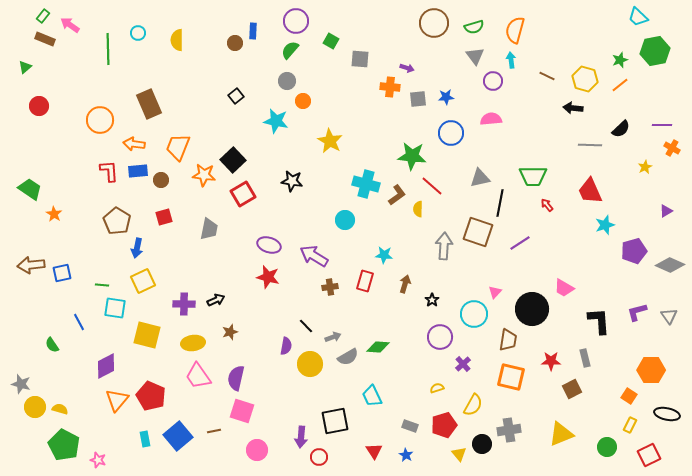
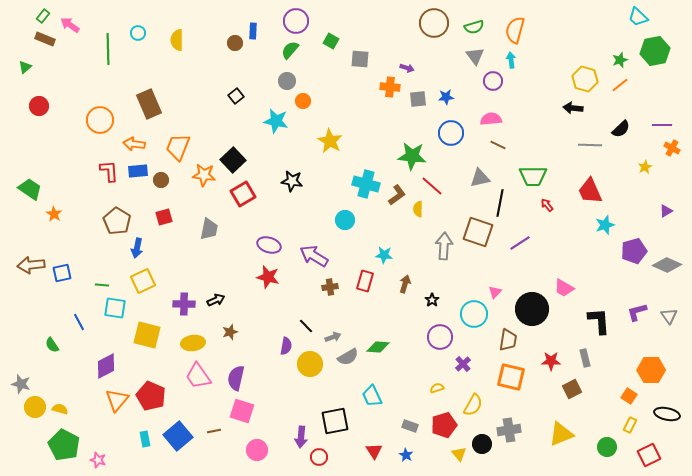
brown line at (547, 76): moved 49 px left, 69 px down
gray diamond at (670, 265): moved 3 px left
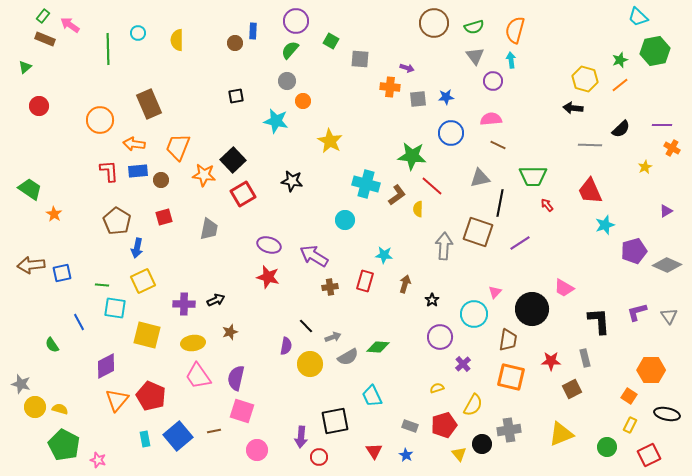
black square at (236, 96): rotated 28 degrees clockwise
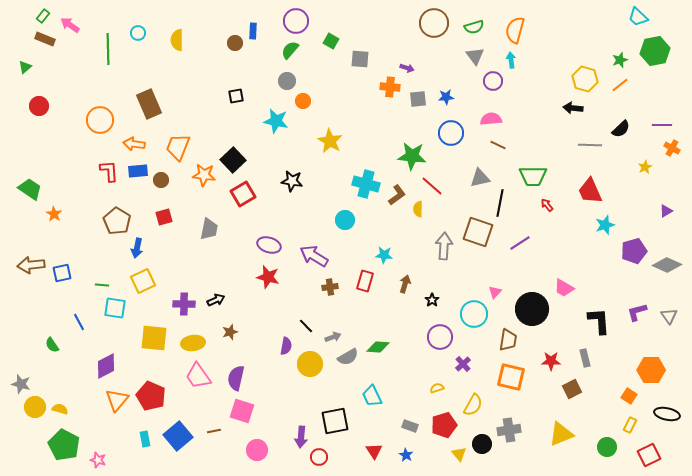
yellow square at (147, 335): moved 7 px right, 3 px down; rotated 8 degrees counterclockwise
